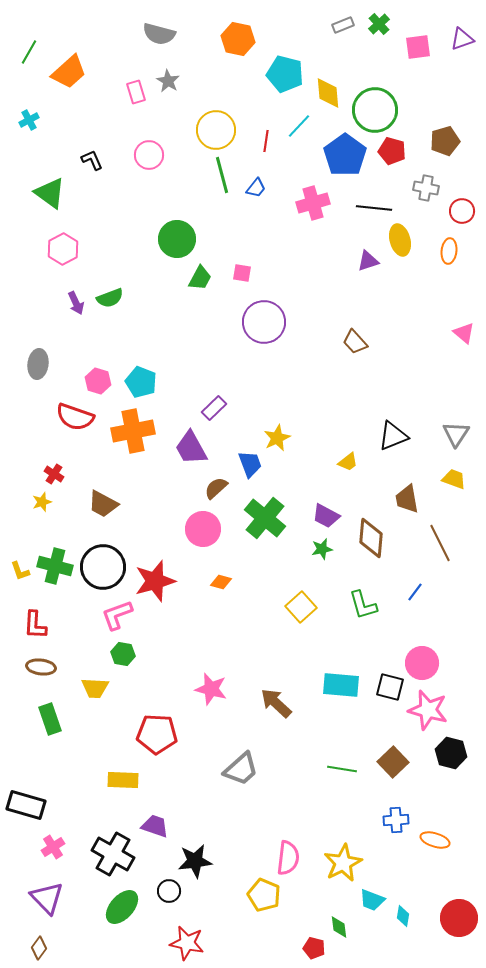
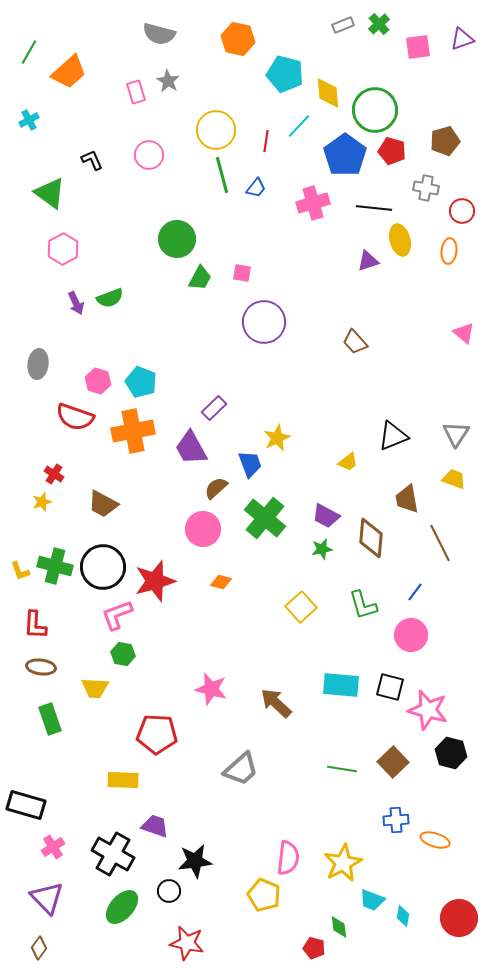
pink circle at (422, 663): moved 11 px left, 28 px up
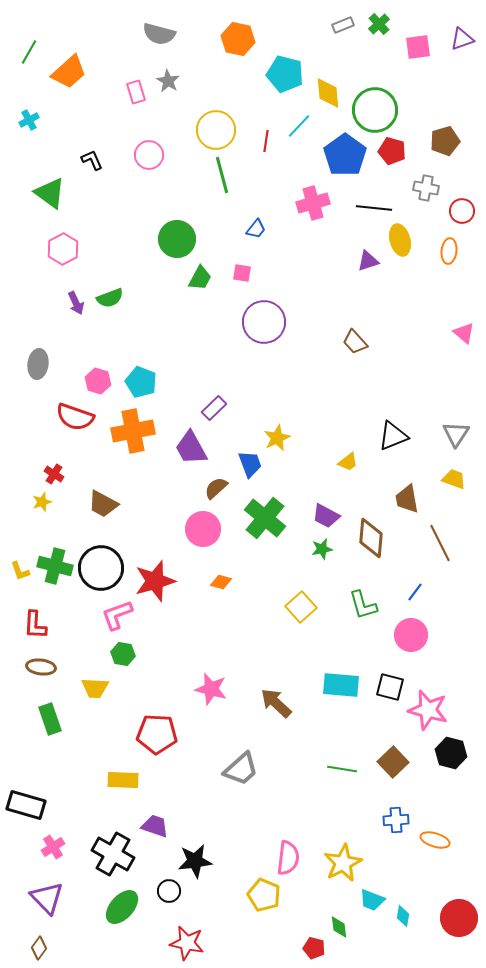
blue trapezoid at (256, 188): moved 41 px down
black circle at (103, 567): moved 2 px left, 1 px down
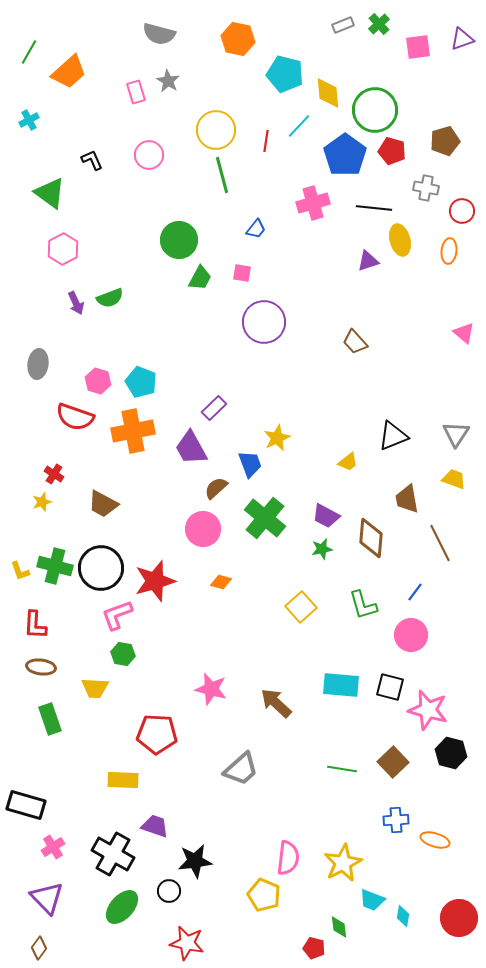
green circle at (177, 239): moved 2 px right, 1 px down
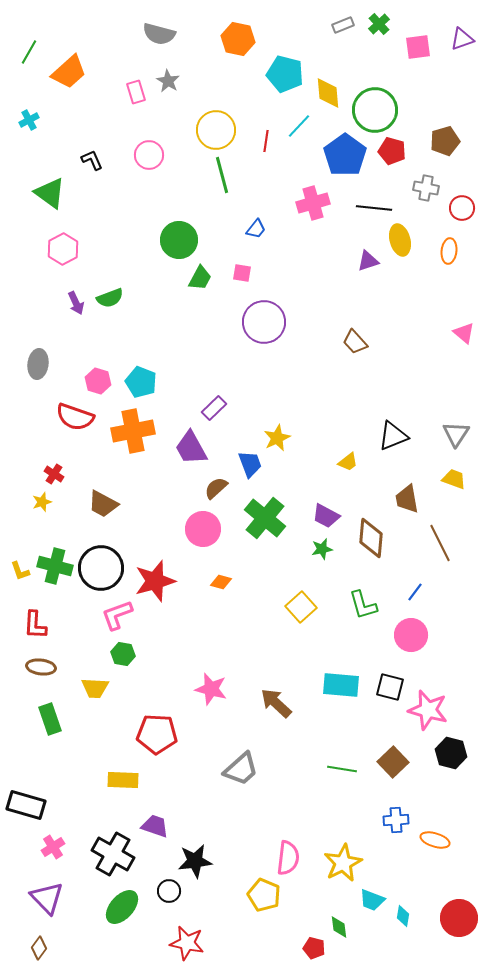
red circle at (462, 211): moved 3 px up
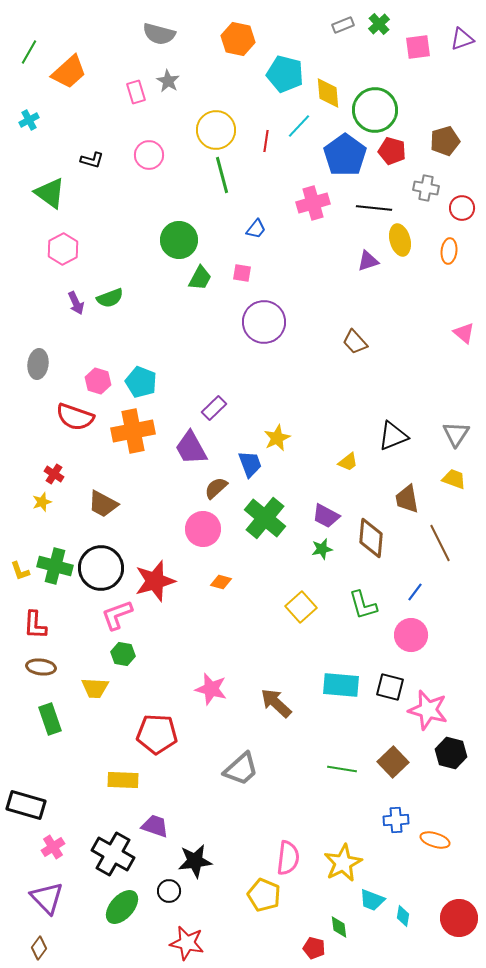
black L-shape at (92, 160): rotated 130 degrees clockwise
